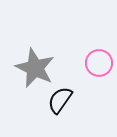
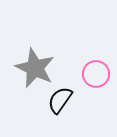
pink circle: moved 3 px left, 11 px down
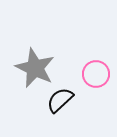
black semicircle: rotated 12 degrees clockwise
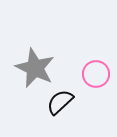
black semicircle: moved 2 px down
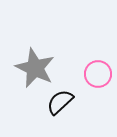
pink circle: moved 2 px right
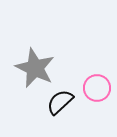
pink circle: moved 1 px left, 14 px down
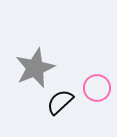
gray star: rotated 24 degrees clockwise
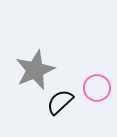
gray star: moved 2 px down
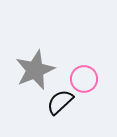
pink circle: moved 13 px left, 9 px up
